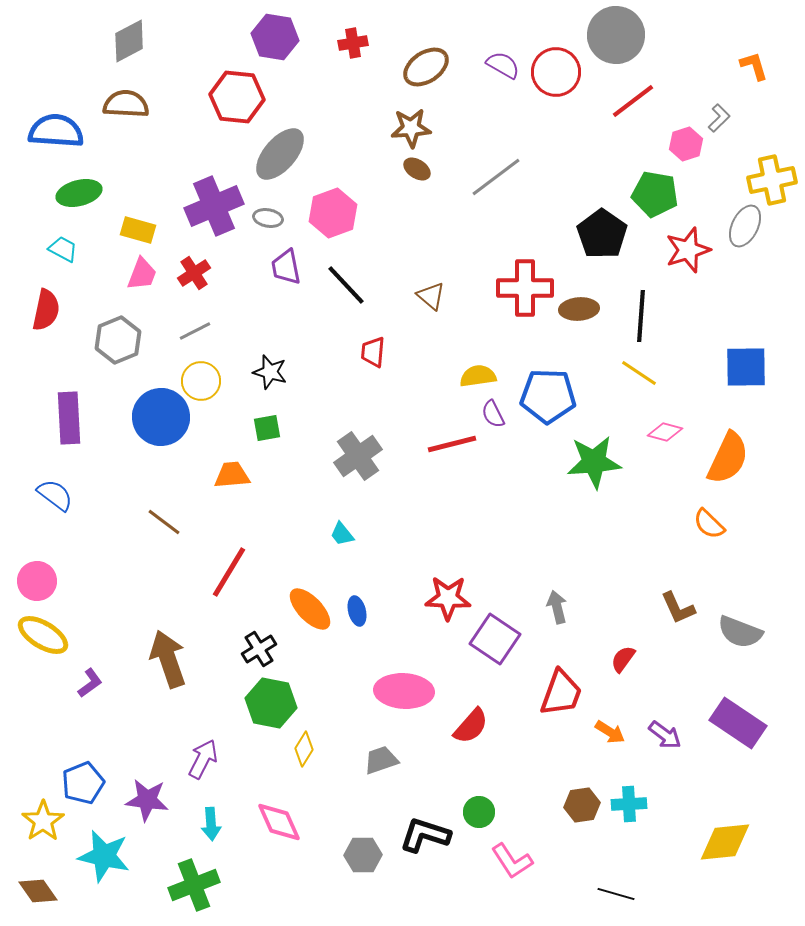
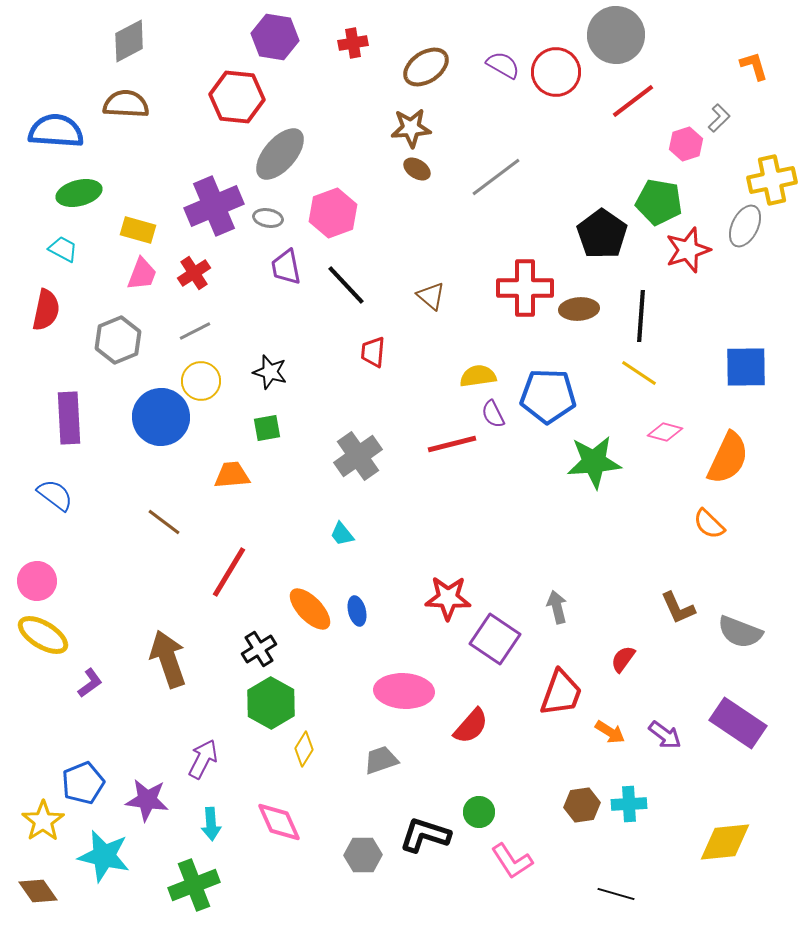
green pentagon at (655, 194): moved 4 px right, 8 px down
green hexagon at (271, 703): rotated 18 degrees clockwise
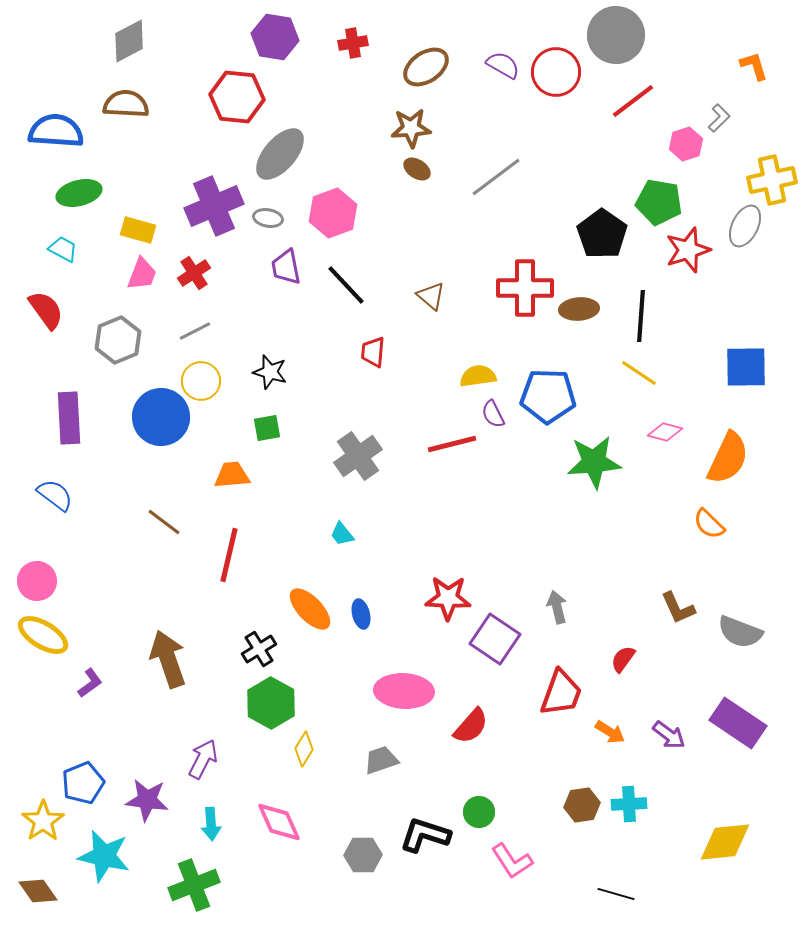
red semicircle at (46, 310): rotated 48 degrees counterclockwise
red line at (229, 572): moved 17 px up; rotated 18 degrees counterclockwise
blue ellipse at (357, 611): moved 4 px right, 3 px down
purple arrow at (665, 735): moved 4 px right
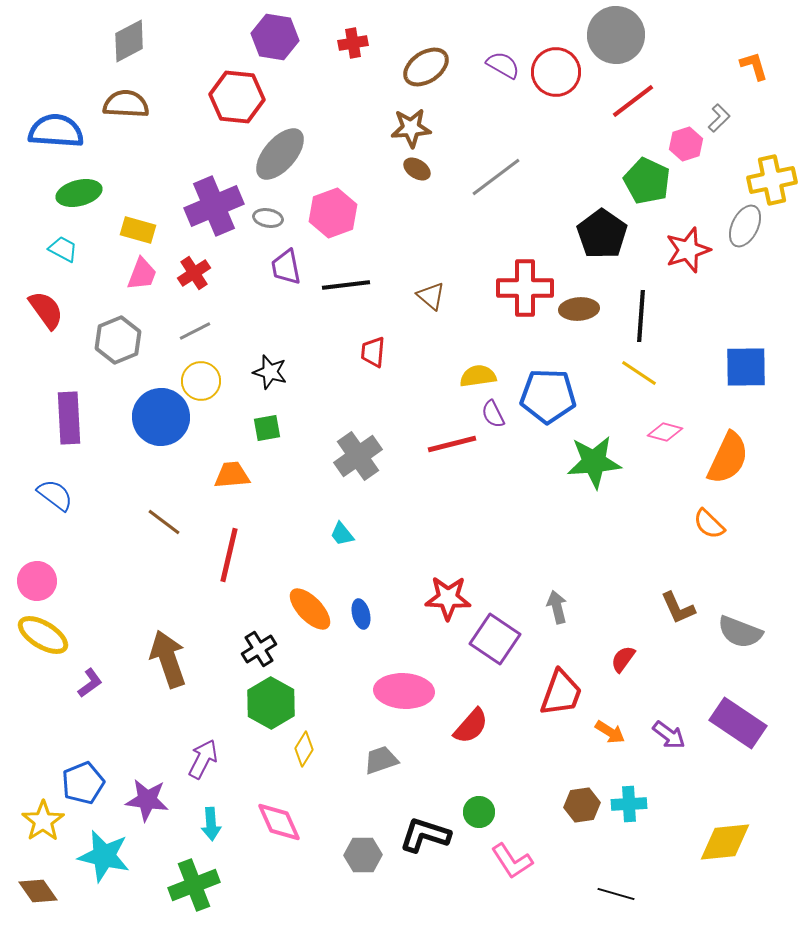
green pentagon at (659, 202): moved 12 px left, 21 px up; rotated 15 degrees clockwise
black line at (346, 285): rotated 54 degrees counterclockwise
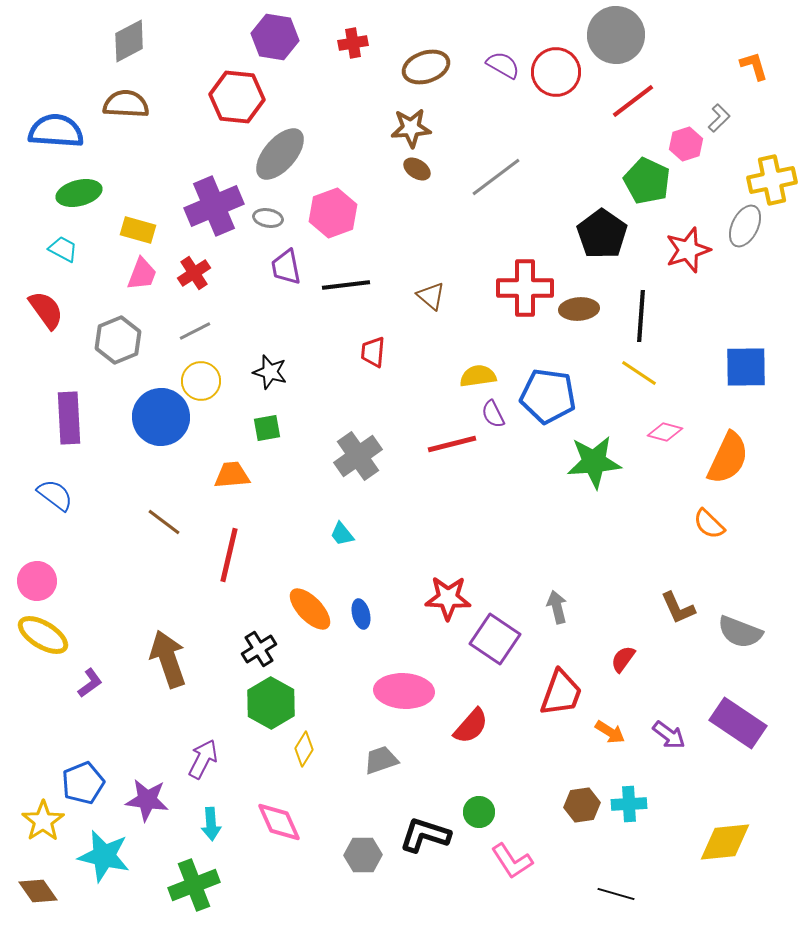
brown ellipse at (426, 67): rotated 15 degrees clockwise
blue pentagon at (548, 396): rotated 6 degrees clockwise
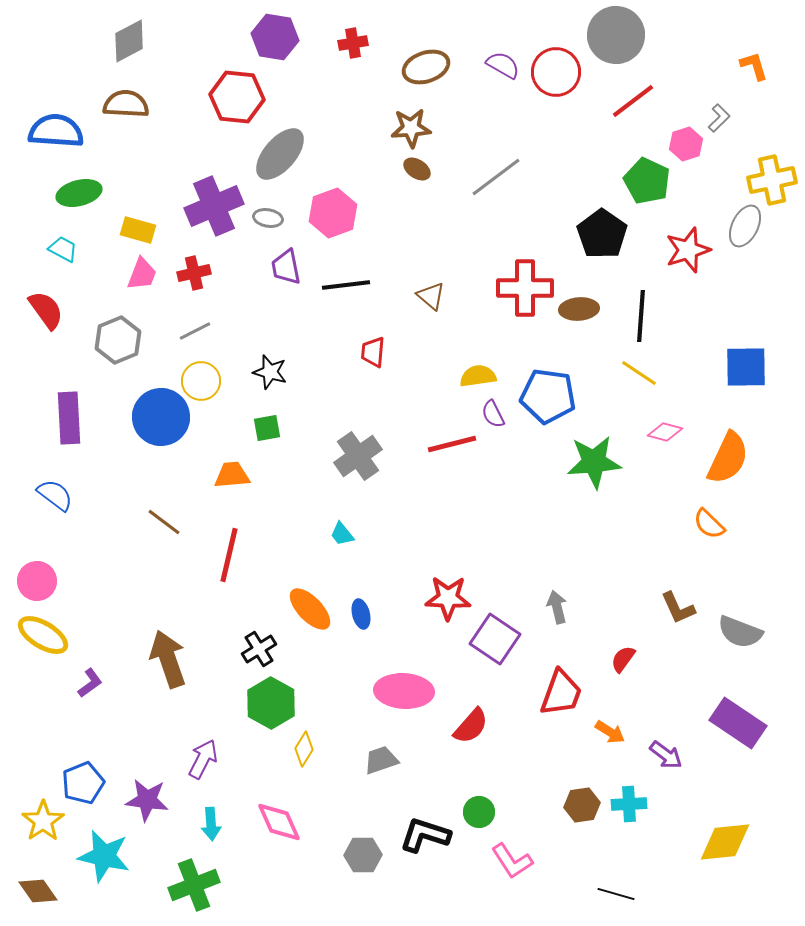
red cross at (194, 273): rotated 20 degrees clockwise
purple arrow at (669, 735): moved 3 px left, 20 px down
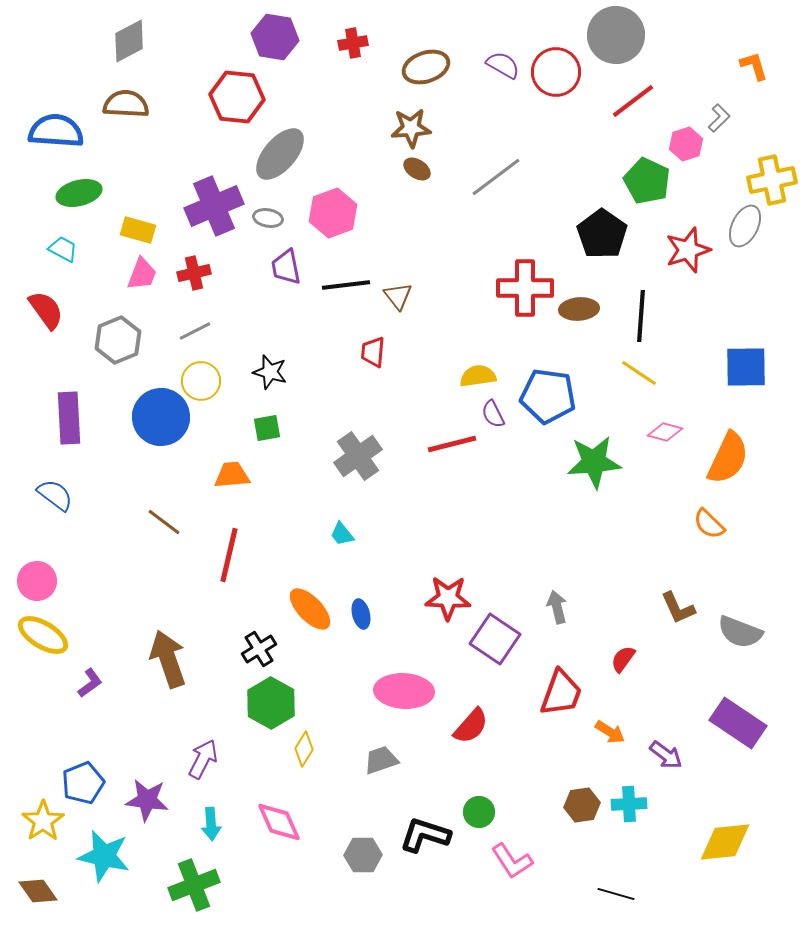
brown triangle at (431, 296): moved 33 px left; rotated 12 degrees clockwise
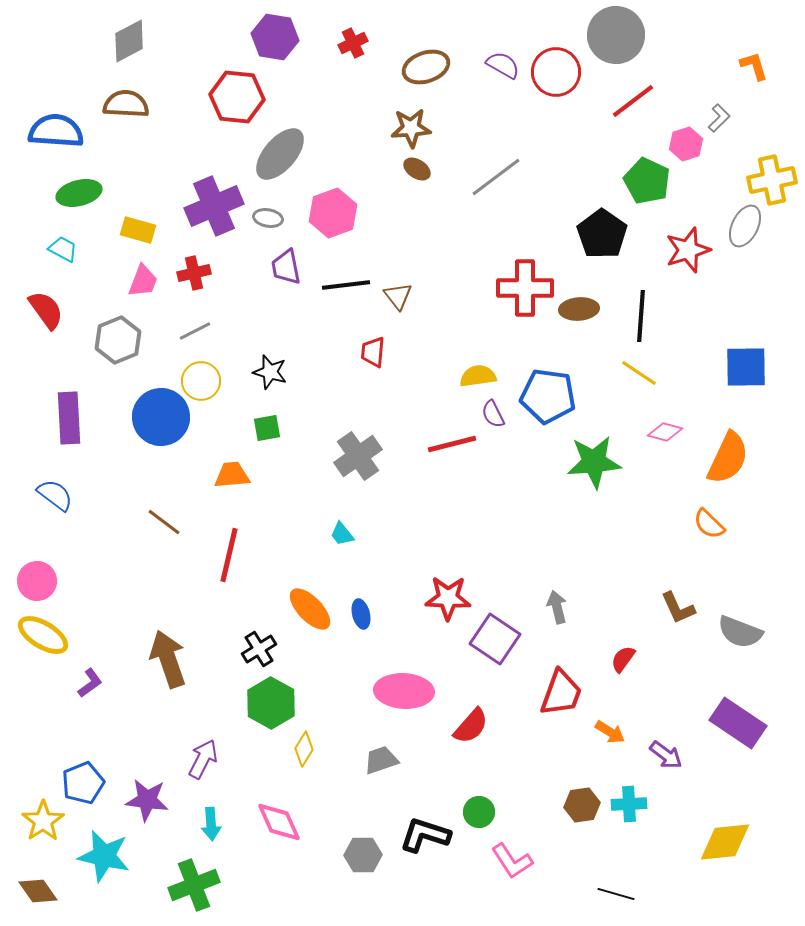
red cross at (353, 43): rotated 16 degrees counterclockwise
pink trapezoid at (142, 274): moved 1 px right, 7 px down
